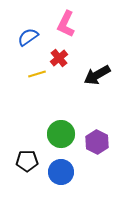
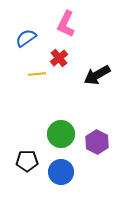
blue semicircle: moved 2 px left, 1 px down
yellow line: rotated 12 degrees clockwise
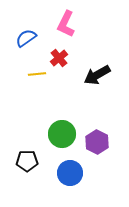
green circle: moved 1 px right
blue circle: moved 9 px right, 1 px down
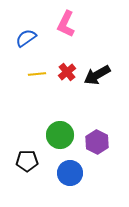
red cross: moved 8 px right, 14 px down
green circle: moved 2 px left, 1 px down
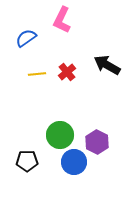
pink L-shape: moved 4 px left, 4 px up
black arrow: moved 10 px right, 10 px up; rotated 60 degrees clockwise
blue circle: moved 4 px right, 11 px up
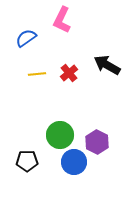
red cross: moved 2 px right, 1 px down
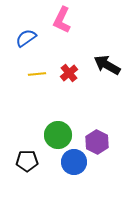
green circle: moved 2 px left
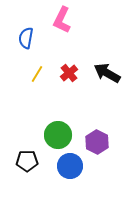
blue semicircle: rotated 45 degrees counterclockwise
black arrow: moved 8 px down
yellow line: rotated 54 degrees counterclockwise
blue circle: moved 4 px left, 4 px down
